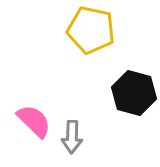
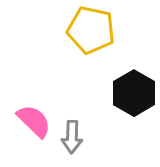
black hexagon: rotated 15 degrees clockwise
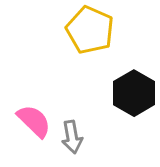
yellow pentagon: moved 1 px left; rotated 12 degrees clockwise
gray arrow: rotated 12 degrees counterclockwise
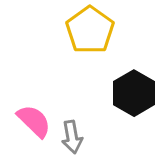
yellow pentagon: rotated 12 degrees clockwise
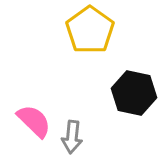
black hexagon: rotated 18 degrees counterclockwise
gray arrow: rotated 16 degrees clockwise
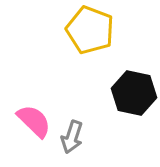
yellow pentagon: rotated 15 degrees counterclockwise
gray arrow: rotated 12 degrees clockwise
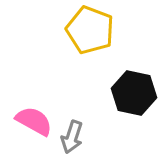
pink semicircle: rotated 15 degrees counterclockwise
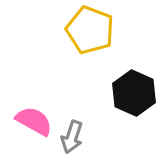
black hexagon: rotated 12 degrees clockwise
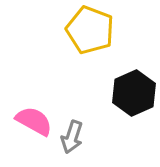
black hexagon: rotated 12 degrees clockwise
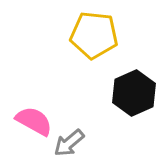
yellow pentagon: moved 4 px right, 5 px down; rotated 15 degrees counterclockwise
gray arrow: moved 3 px left, 6 px down; rotated 32 degrees clockwise
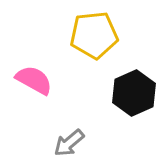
yellow pentagon: rotated 12 degrees counterclockwise
pink semicircle: moved 41 px up
